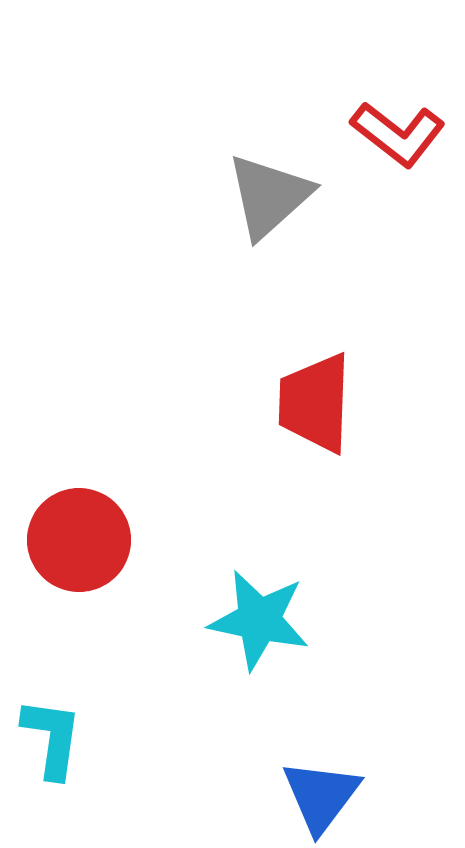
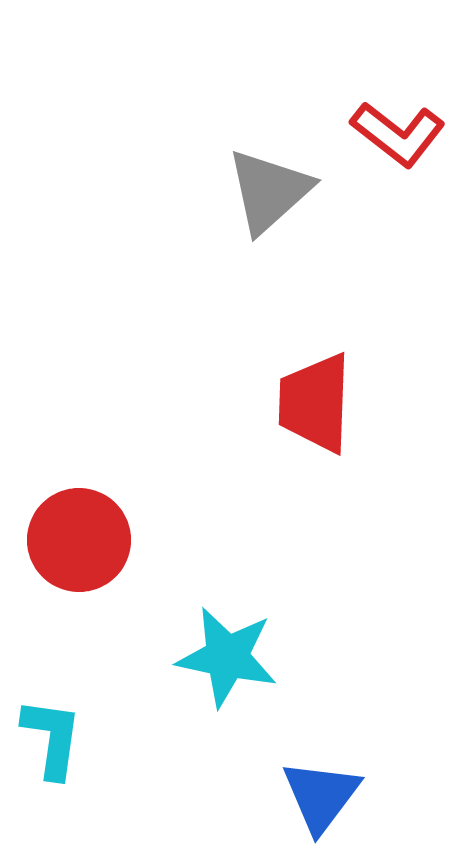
gray triangle: moved 5 px up
cyan star: moved 32 px left, 37 px down
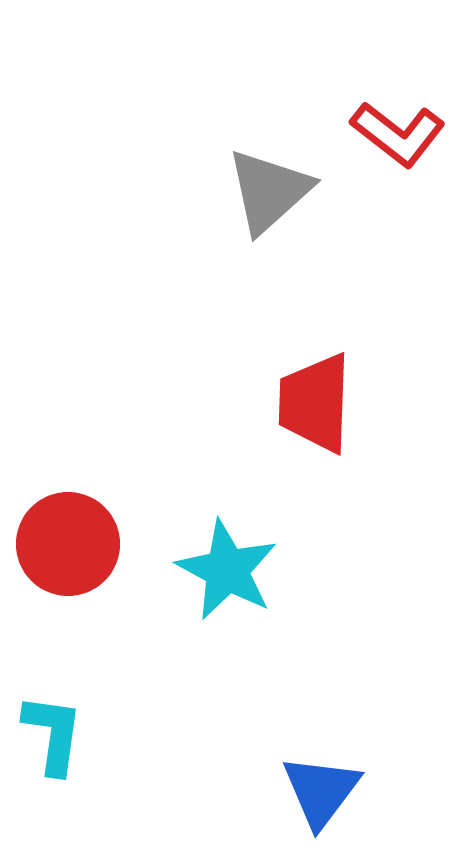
red circle: moved 11 px left, 4 px down
cyan star: moved 87 px up; rotated 16 degrees clockwise
cyan L-shape: moved 1 px right, 4 px up
blue triangle: moved 5 px up
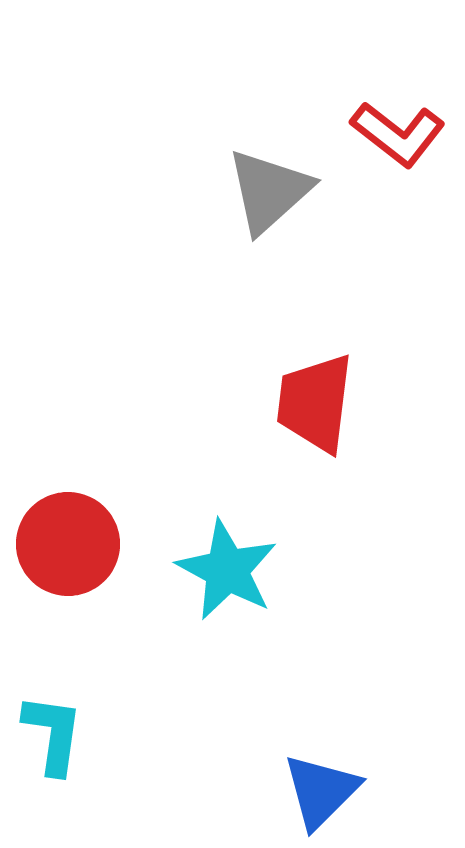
red trapezoid: rotated 5 degrees clockwise
blue triangle: rotated 8 degrees clockwise
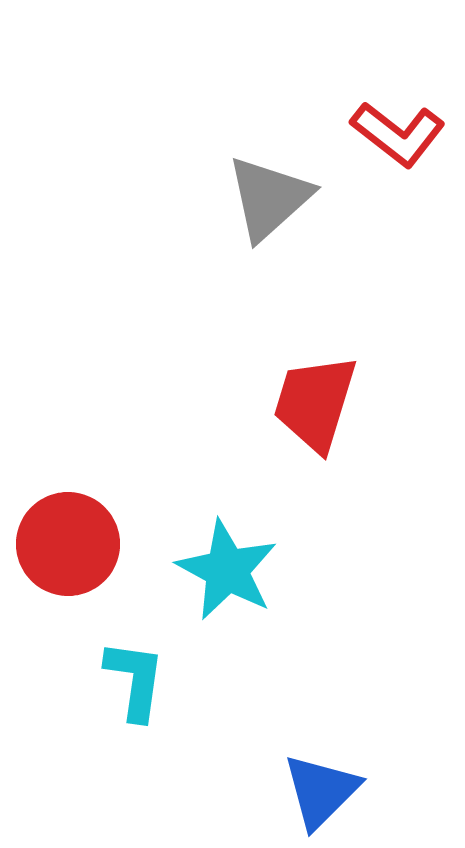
gray triangle: moved 7 px down
red trapezoid: rotated 10 degrees clockwise
cyan L-shape: moved 82 px right, 54 px up
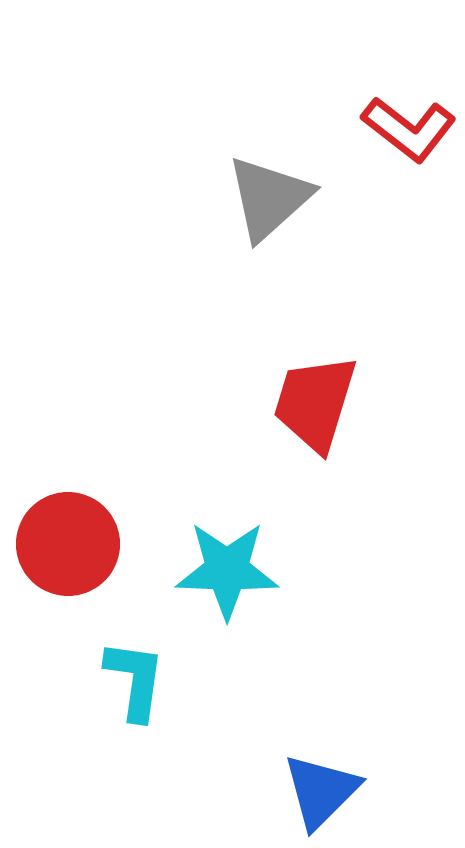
red L-shape: moved 11 px right, 5 px up
cyan star: rotated 26 degrees counterclockwise
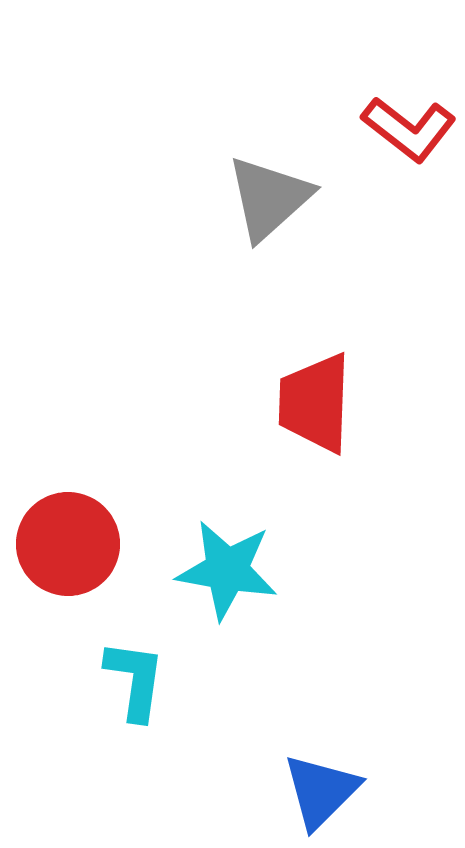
red trapezoid: rotated 15 degrees counterclockwise
cyan star: rotated 8 degrees clockwise
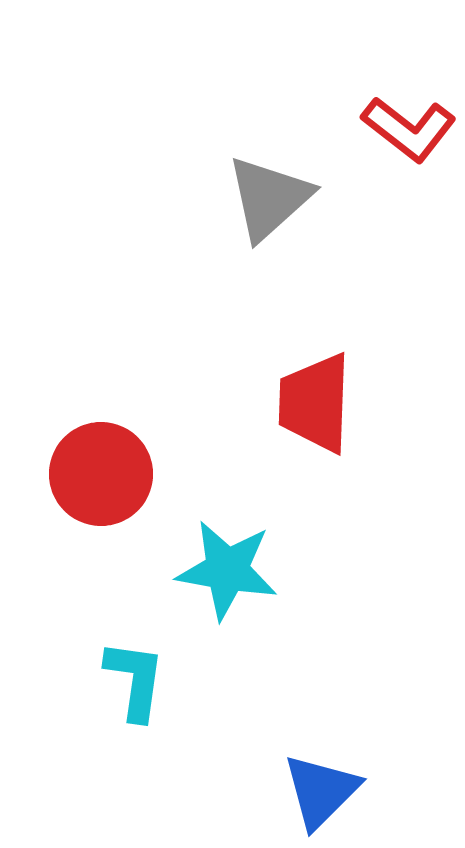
red circle: moved 33 px right, 70 px up
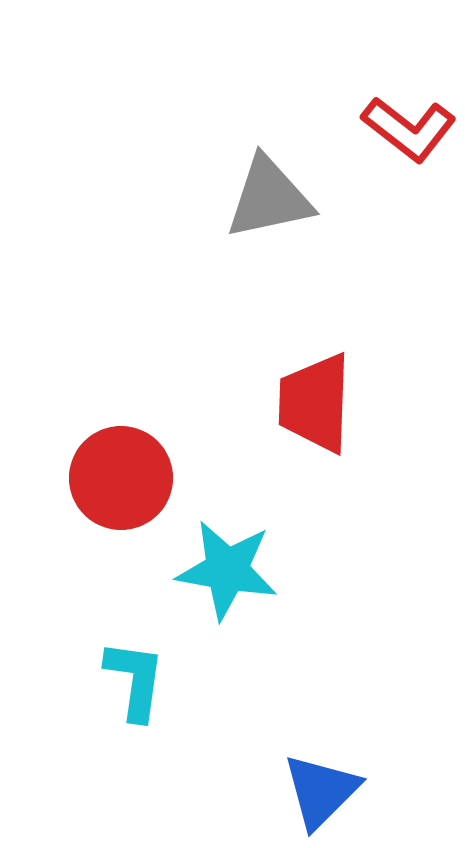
gray triangle: rotated 30 degrees clockwise
red circle: moved 20 px right, 4 px down
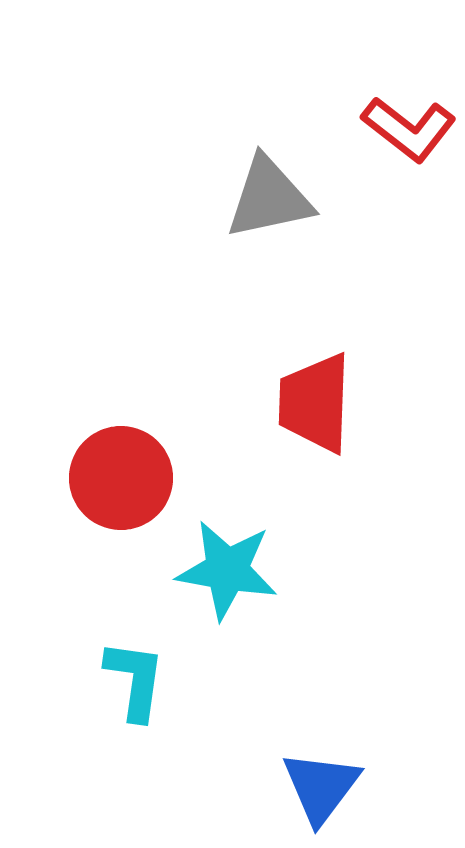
blue triangle: moved 4 px up; rotated 8 degrees counterclockwise
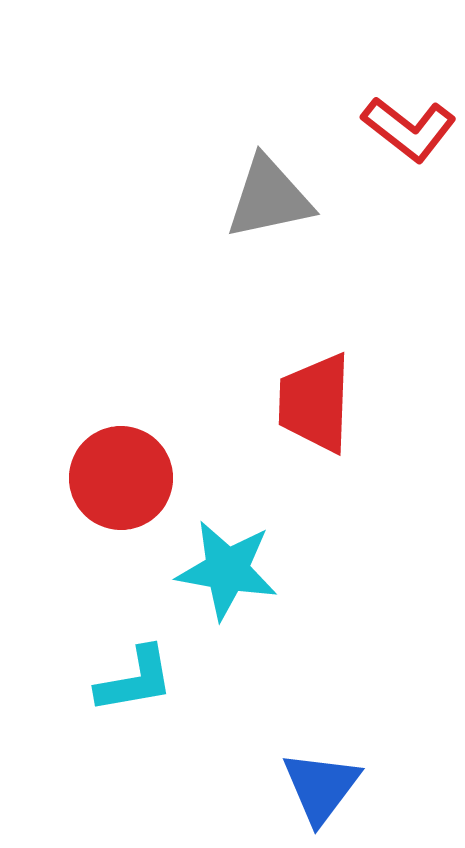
cyan L-shape: rotated 72 degrees clockwise
